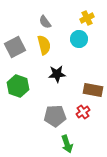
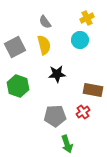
cyan circle: moved 1 px right, 1 px down
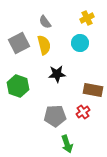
cyan circle: moved 3 px down
gray square: moved 4 px right, 4 px up
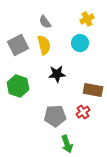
yellow cross: moved 1 px down
gray square: moved 1 px left, 2 px down
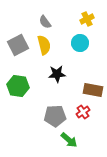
green hexagon: rotated 10 degrees counterclockwise
green arrow: moved 2 px right, 4 px up; rotated 30 degrees counterclockwise
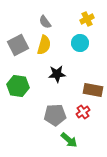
yellow semicircle: rotated 30 degrees clockwise
gray pentagon: moved 1 px up
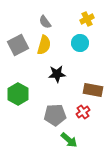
green hexagon: moved 8 px down; rotated 20 degrees clockwise
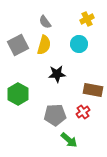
cyan circle: moved 1 px left, 1 px down
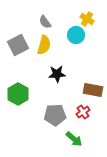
yellow cross: rotated 32 degrees counterclockwise
cyan circle: moved 3 px left, 9 px up
green arrow: moved 5 px right, 1 px up
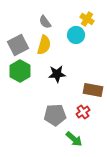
green hexagon: moved 2 px right, 23 px up
